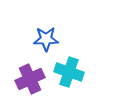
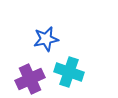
blue star: rotated 10 degrees counterclockwise
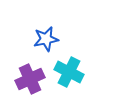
cyan cross: rotated 8 degrees clockwise
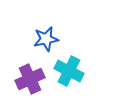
cyan cross: moved 1 px up
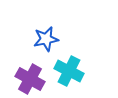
purple cross: rotated 36 degrees counterclockwise
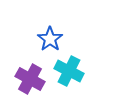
blue star: moved 4 px right; rotated 25 degrees counterclockwise
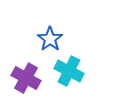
purple cross: moved 4 px left, 1 px up
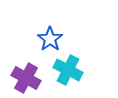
cyan cross: moved 1 px left, 1 px up
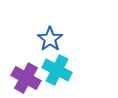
cyan cross: moved 11 px left
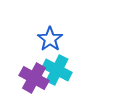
purple cross: moved 8 px right
